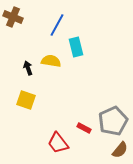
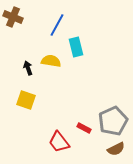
red trapezoid: moved 1 px right, 1 px up
brown semicircle: moved 4 px left, 1 px up; rotated 24 degrees clockwise
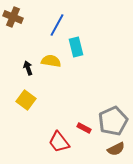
yellow square: rotated 18 degrees clockwise
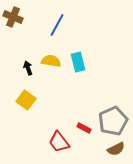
cyan rectangle: moved 2 px right, 15 px down
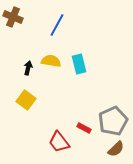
cyan rectangle: moved 1 px right, 2 px down
black arrow: rotated 32 degrees clockwise
brown semicircle: rotated 18 degrees counterclockwise
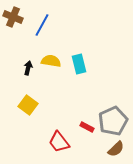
blue line: moved 15 px left
yellow square: moved 2 px right, 5 px down
red rectangle: moved 3 px right, 1 px up
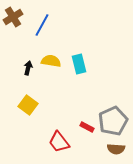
brown cross: rotated 36 degrees clockwise
brown semicircle: rotated 48 degrees clockwise
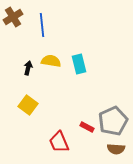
blue line: rotated 35 degrees counterclockwise
red trapezoid: rotated 15 degrees clockwise
